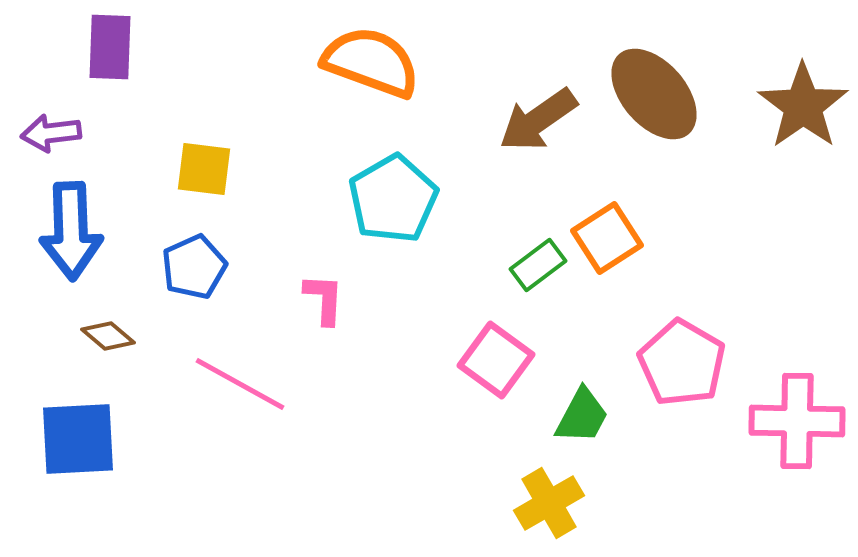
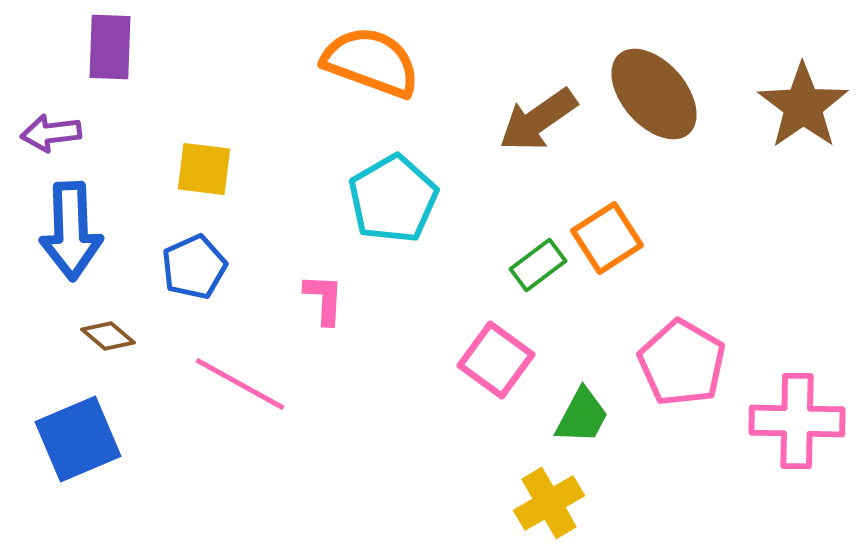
blue square: rotated 20 degrees counterclockwise
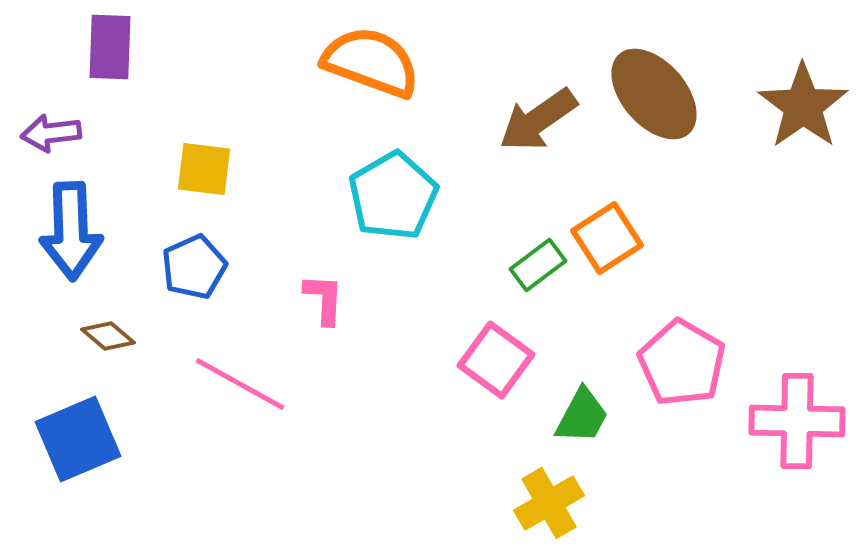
cyan pentagon: moved 3 px up
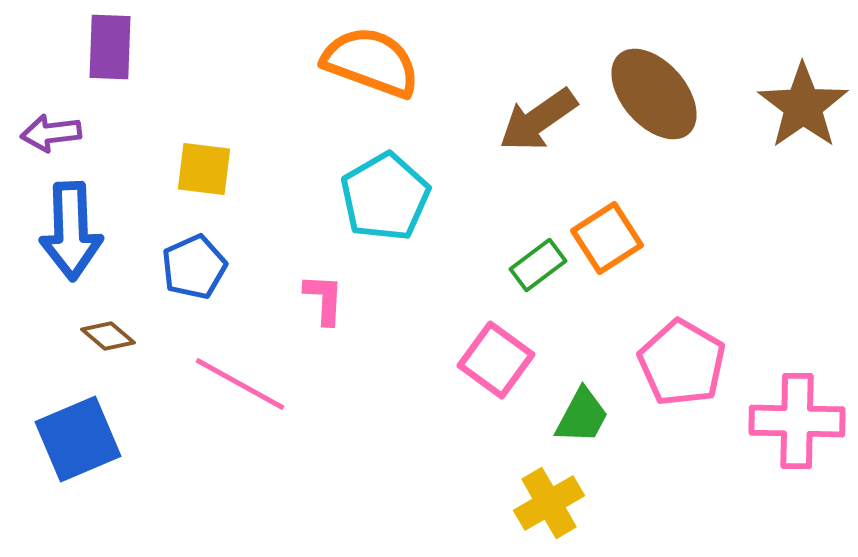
cyan pentagon: moved 8 px left, 1 px down
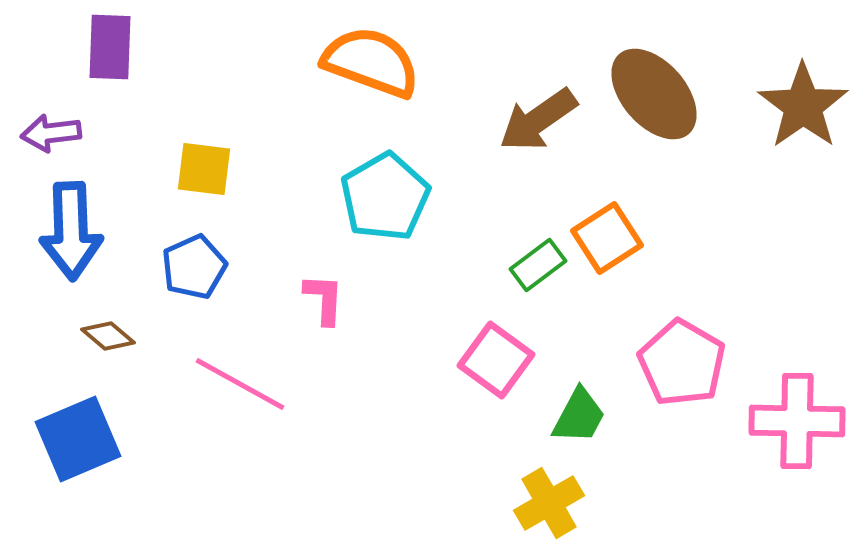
green trapezoid: moved 3 px left
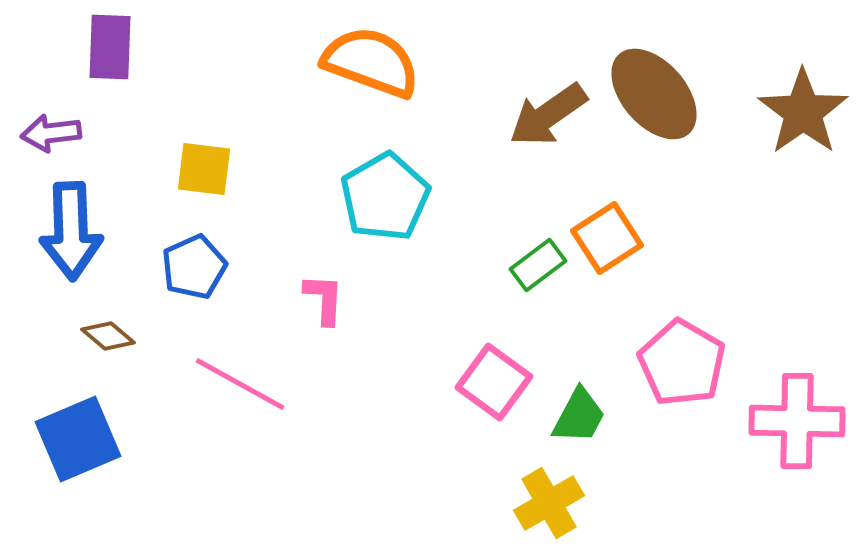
brown star: moved 6 px down
brown arrow: moved 10 px right, 5 px up
pink square: moved 2 px left, 22 px down
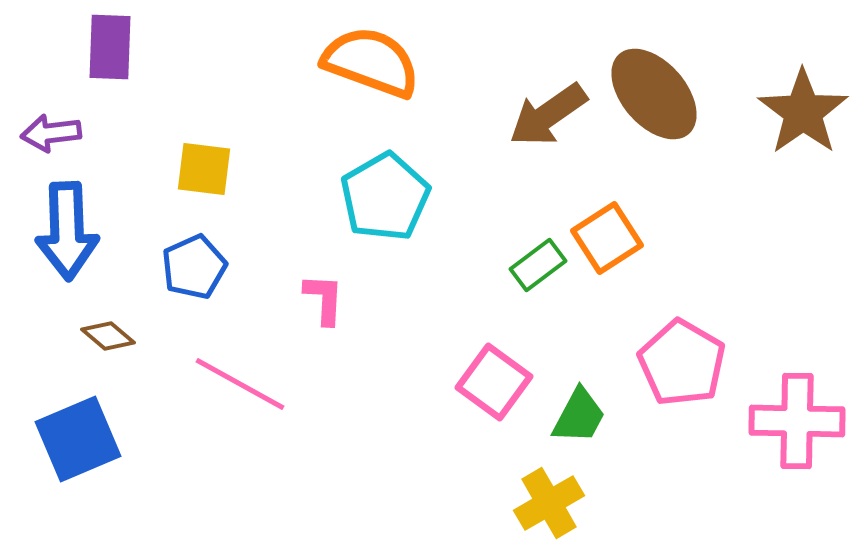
blue arrow: moved 4 px left
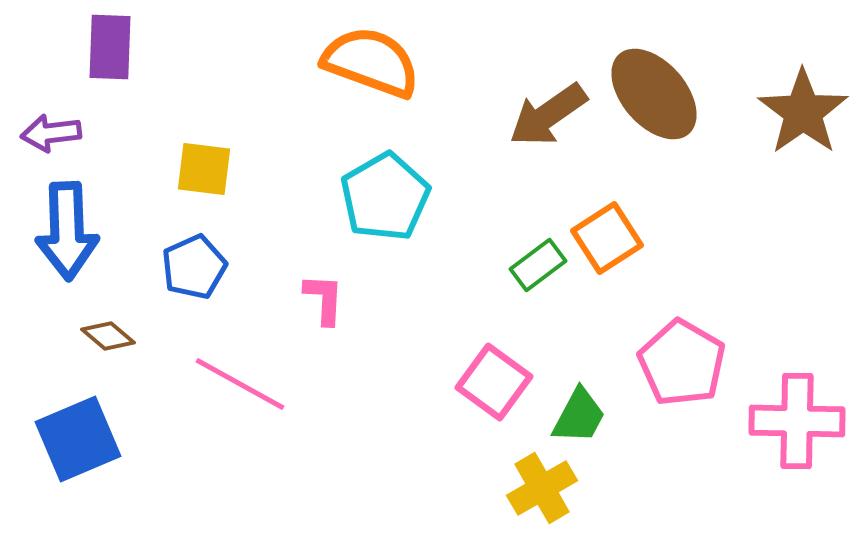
yellow cross: moved 7 px left, 15 px up
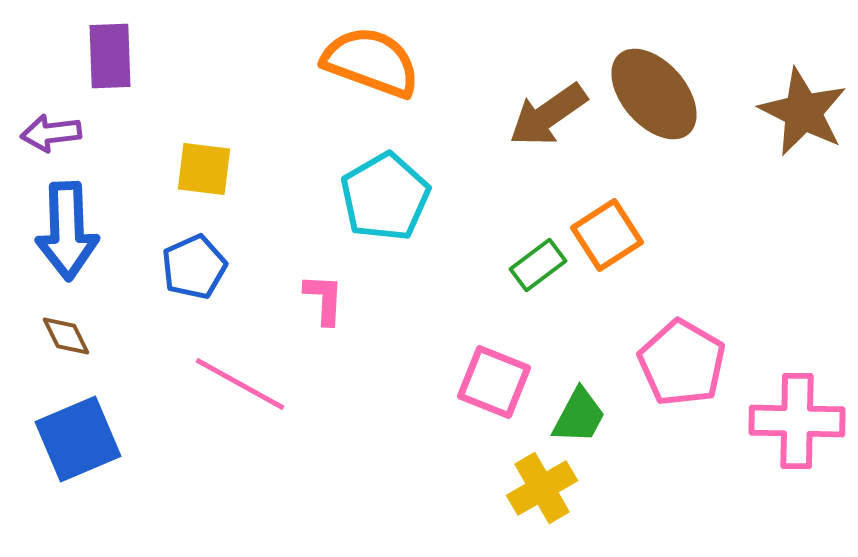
purple rectangle: moved 9 px down; rotated 4 degrees counterclockwise
brown star: rotated 10 degrees counterclockwise
orange square: moved 3 px up
brown diamond: moved 42 px left; rotated 24 degrees clockwise
pink square: rotated 14 degrees counterclockwise
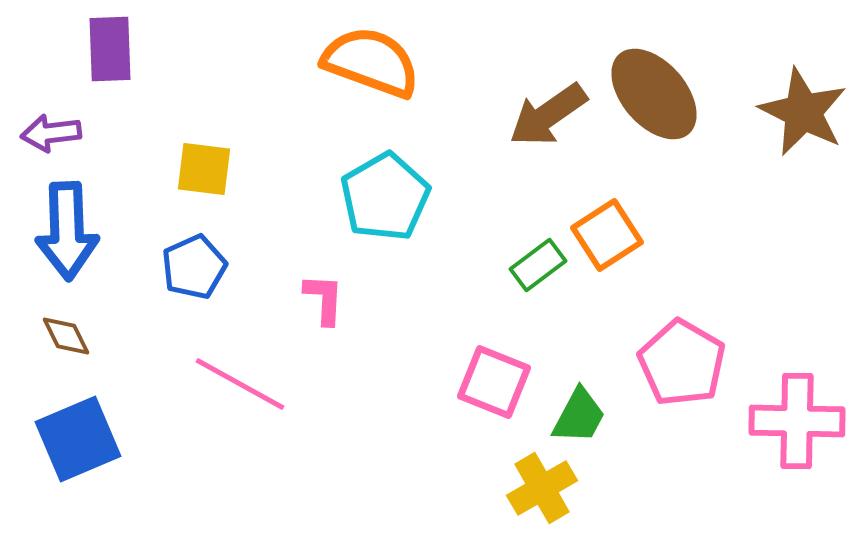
purple rectangle: moved 7 px up
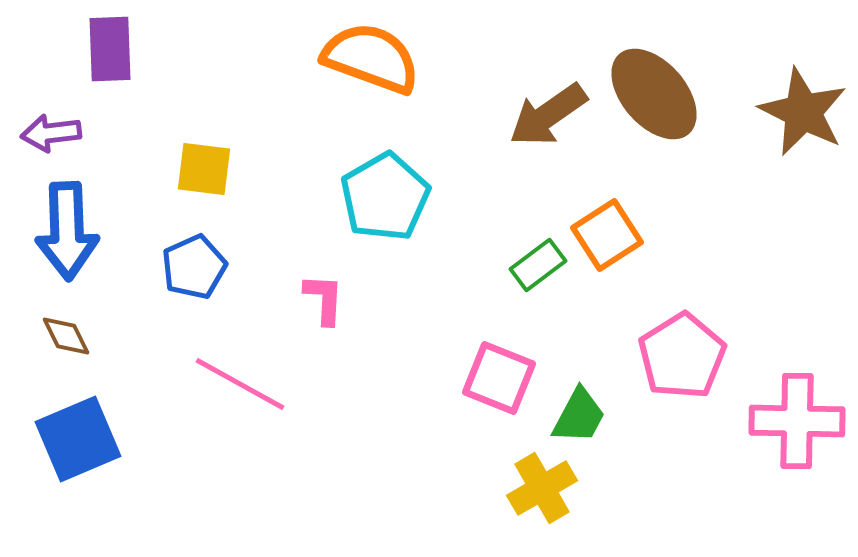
orange semicircle: moved 4 px up
pink pentagon: moved 7 px up; rotated 10 degrees clockwise
pink square: moved 5 px right, 4 px up
